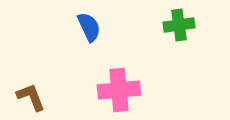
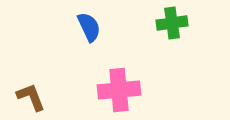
green cross: moved 7 px left, 2 px up
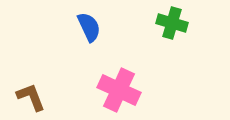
green cross: rotated 24 degrees clockwise
pink cross: rotated 30 degrees clockwise
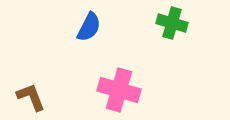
blue semicircle: rotated 52 degrees clockwise
pink cross: rotated 9 degrees counterclockwise
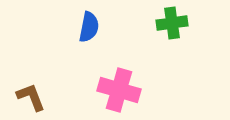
green cross: rotated 24 degrees counterclockwise
blue semicircle: rotated 16 degrees counterclockwise
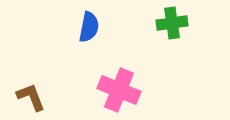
pink cross: rotated 6 degrees clockwise
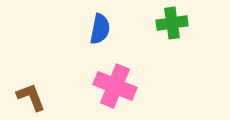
blue semicircle: moved 11 px right, 2 px down
pink cross: moved 4 px left, 4 px up
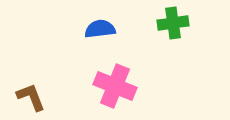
green cross: moved 1 px right
blue semicircle: rotated 108 degrees counterclockwise
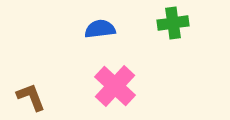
pink cross: rotated 21 degrees clockwise
